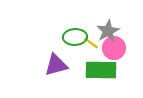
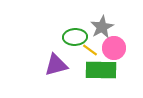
gray star: moved 6 px left, 4 px up
yellow line: moved 1 px left, 7 px down
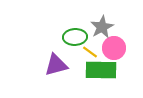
yellow line: moved 2 px down
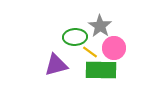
gray star: moved 2 px left, 1 px up; rotated 10 degrees counterclockwise
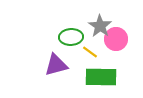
green ellipse: moved 4 px left
pink circle: moved 2 px right, 9 px up
green rectangle: moved 7 px down
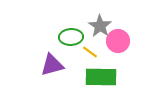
pink circle: moved 2 px right, 2 px down
purple triangle: moved 4 px left
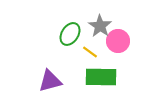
green ellipse: moved 1 px left, 3 px up; rotated 55 degrees counterclockwise
purple triangle: moved 2 px left, 16 px down
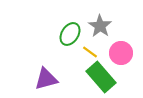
pink circle: moved 3 px right, 12 px down
green rectangle: rotated 48 degrees clockwise
purple triangle: moved 4 px left, 2 px up
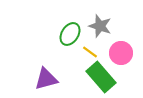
gray star: rotated 15 degrees counterclockwise
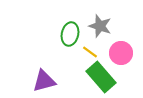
green ellipse: rotated 20 degrees counterclockwise
purple triangle: moved 2 px left, 2 px down
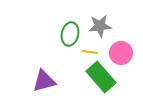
gray star: rotated 25 degrees counterclockwise
yellow line: rotated 28 degrees counterclockwise
